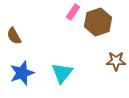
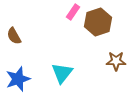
blue star: moved 4 px left, 6 px down
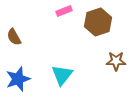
pink rectangle: moved 9 px left, 1 px up; rotated 35 degrees clockwise
brown semicircle: moved 1 px down
cyan triangle: moved 2 px down
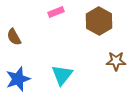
pink rectangle: moved 8 px left, 1 px down
brown hexagon: moved 1 px right, 1 px up; rotated 12 degrees counterclockwise
